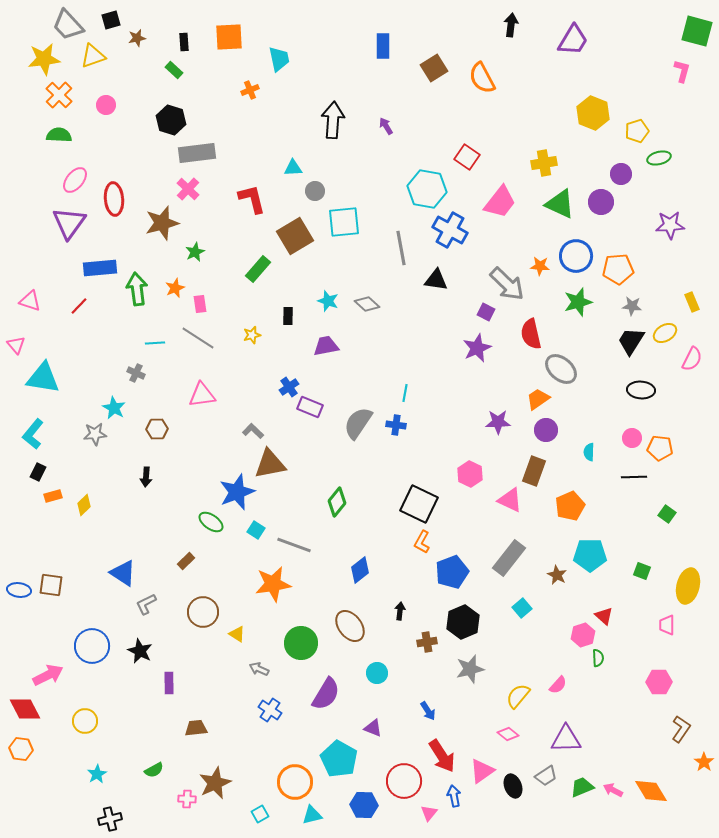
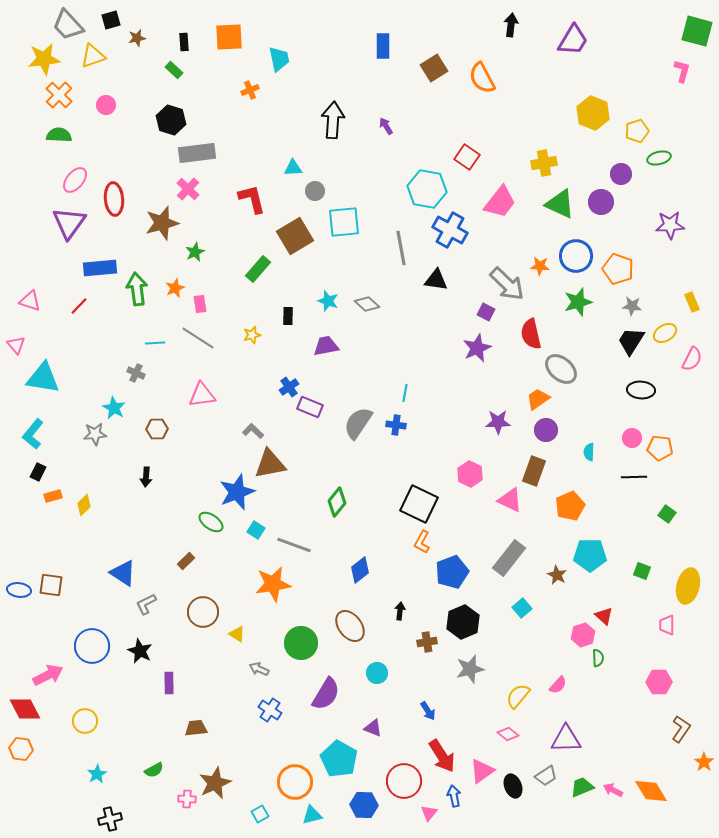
orange pentagon at (618, 269): rotated 24 degrees clockwise
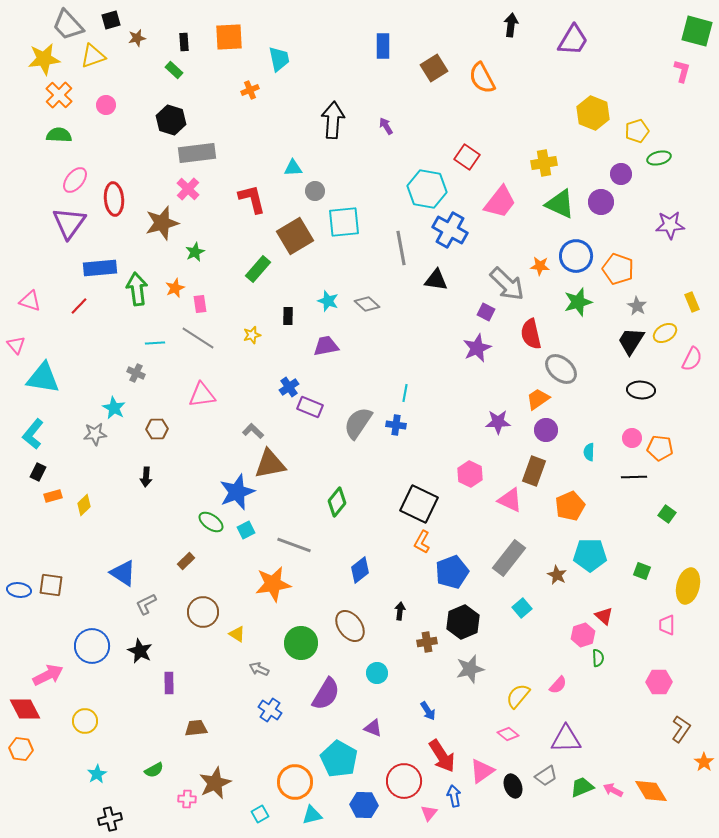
gray star at (632, 306): moved 5 px right; rotated 24 degrees clockwise
cyan square at (256, 530): moved 10 px left; rotated 30 degrees clockwise
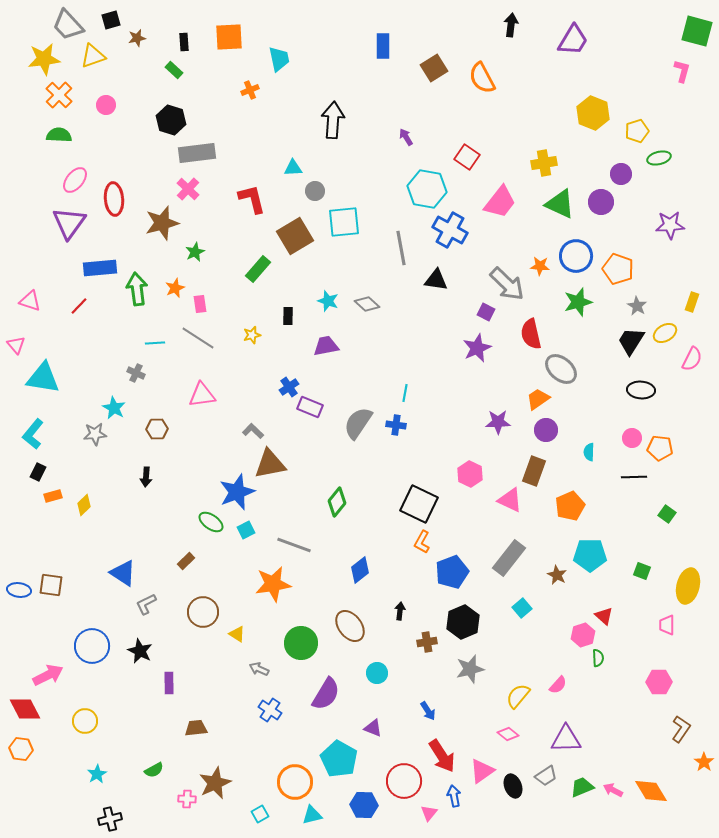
purple arrow at (386, 126): moved 20 px right, 11 px down
yellow rectangle at (692, 302): rotated 42 degrees clockwise
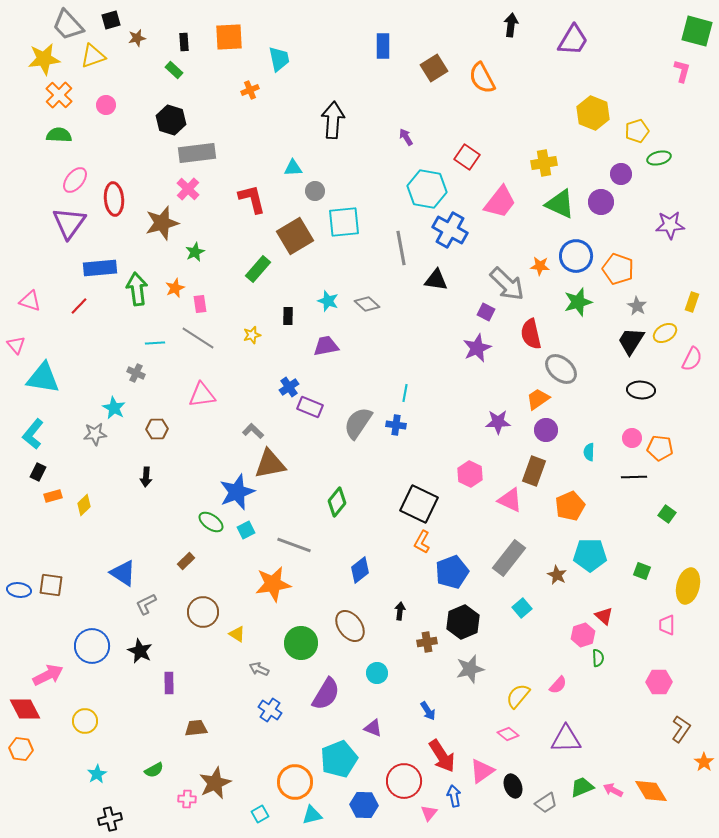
cyan pentagon at (339, 759): rotated 21 degrees clockwise
gray trapezoid at (546, 776): moved 27 px down
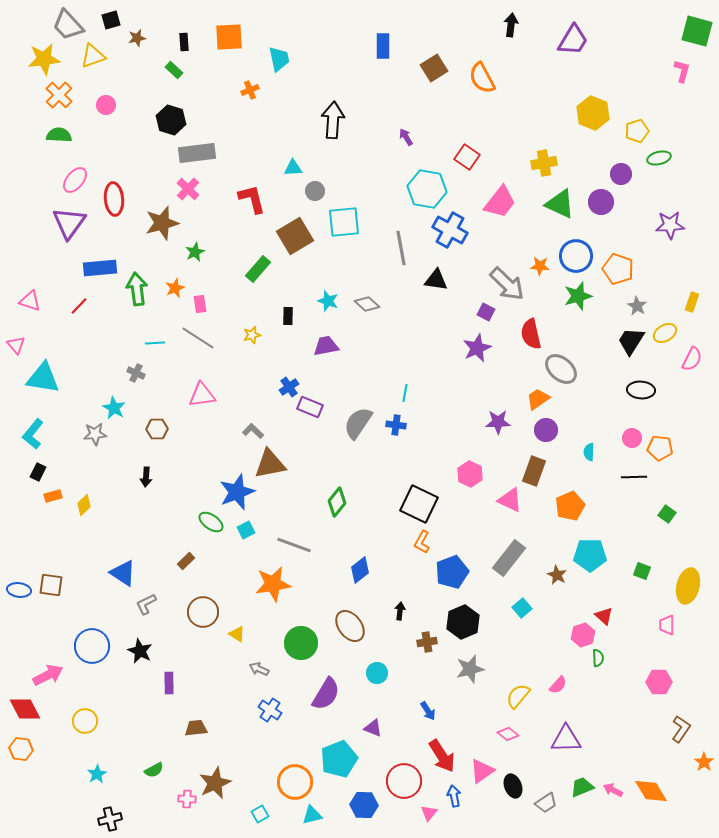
green star at (578, 302): moved 6 px up
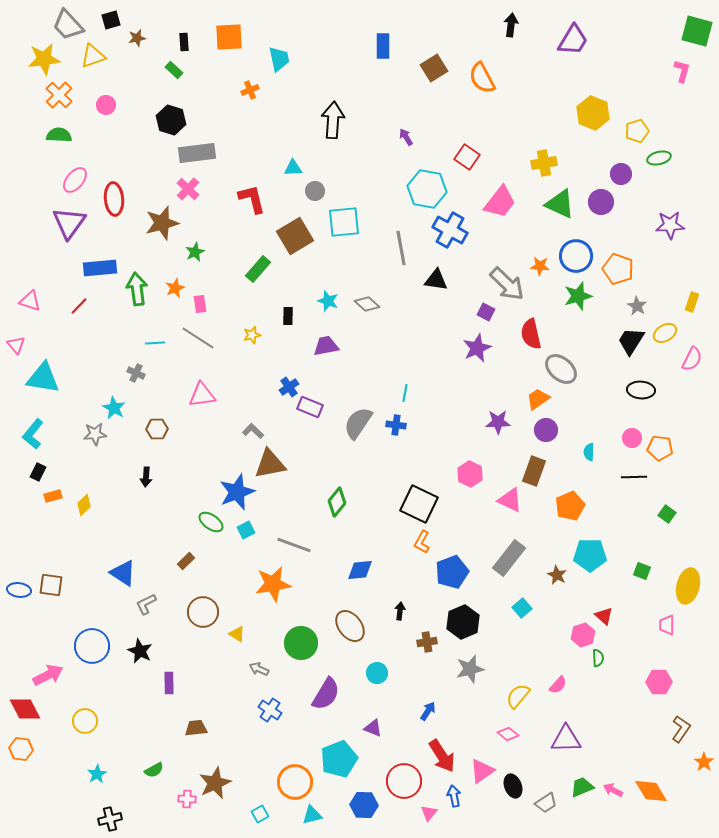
blue diamond at (360, 570): rotated 32 degrees clockwise
blue arrow at (428, 711): rotated 114 degrees counterclockwise
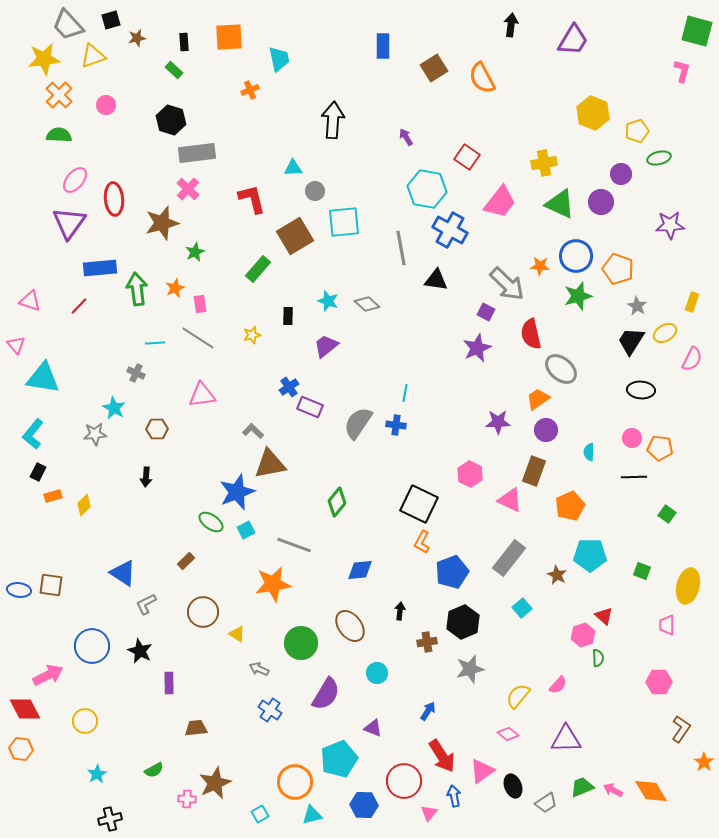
purple trapezoid at (326, 346): rotated 28 degrees counterclockwise
